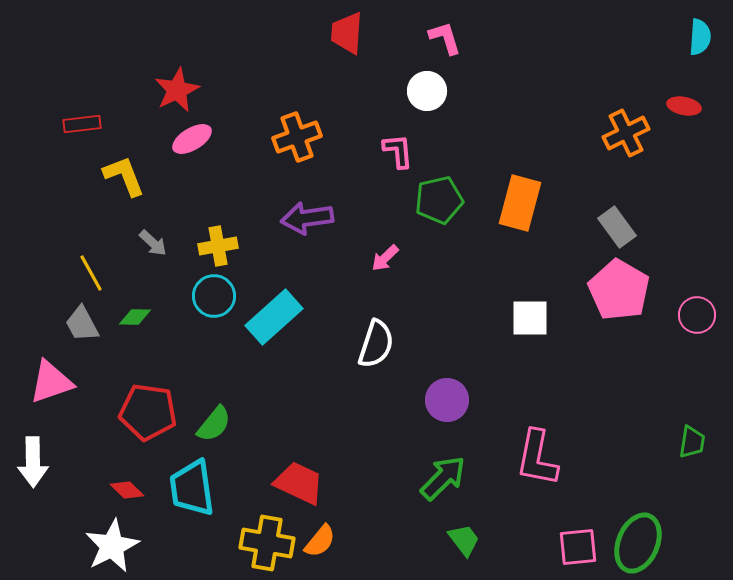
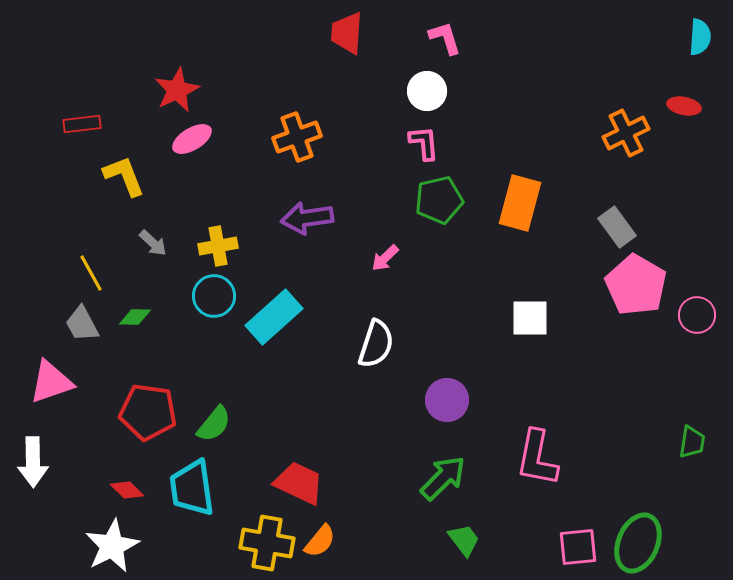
pink L-shape at (398, 151): moved 26 px right, 8 px up
pink pentagon at (619, 290): moved 17 px right, 5 px up
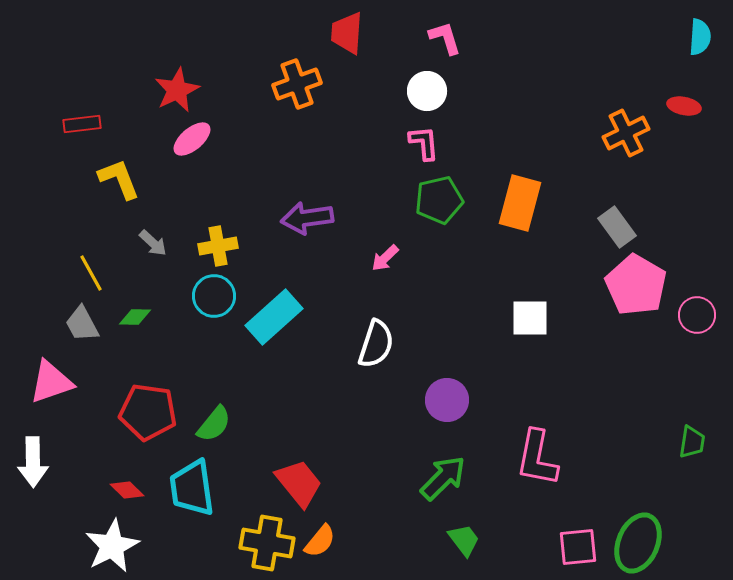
orange cross at (297, 137): moved 53 px up
pink ellipse at (192, 139): rotated 9 degrees counterclockwise
yellow L-shape at (124, 176): moved 5 px left, 3 px down
red trapezoid at (299, 483): rotated 26 degrees clockwise
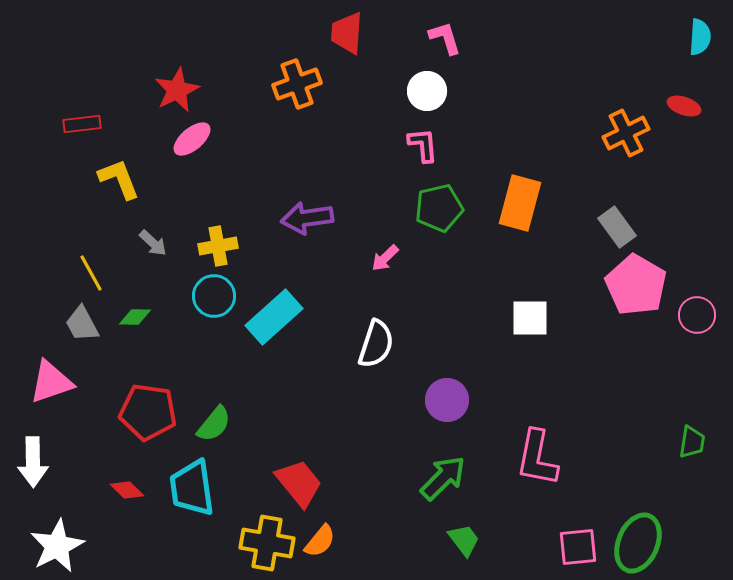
red ellipse at (684, 106): rotated 8 degrees clockwise
pink L-shape at (424, 143): moved 1 px left, 2 px down
green pentagon at (439, 200): moved 8 px down
white star at (112, 546): moved 55 px left
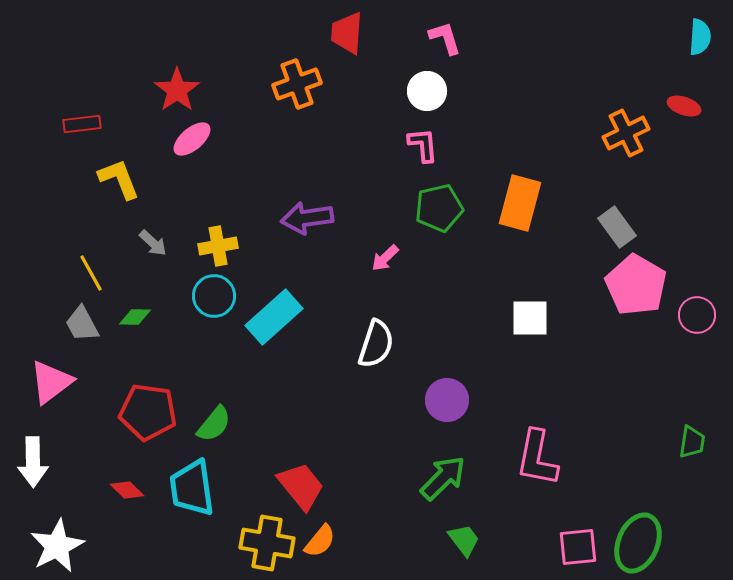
red star at (177, 90): rotated 9 degrees counterclockwise
pink triangle at (51, 382): rotated 18 degrees counterclockwise
red trapezoid at (299, 483): moved 2 px right, 3 px down
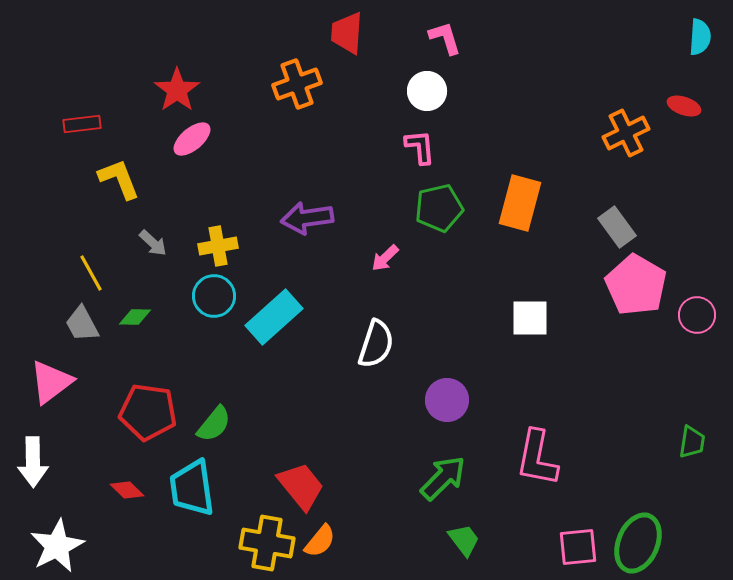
pink L-shape at (423, 145): moved 3 px left, 2 px down
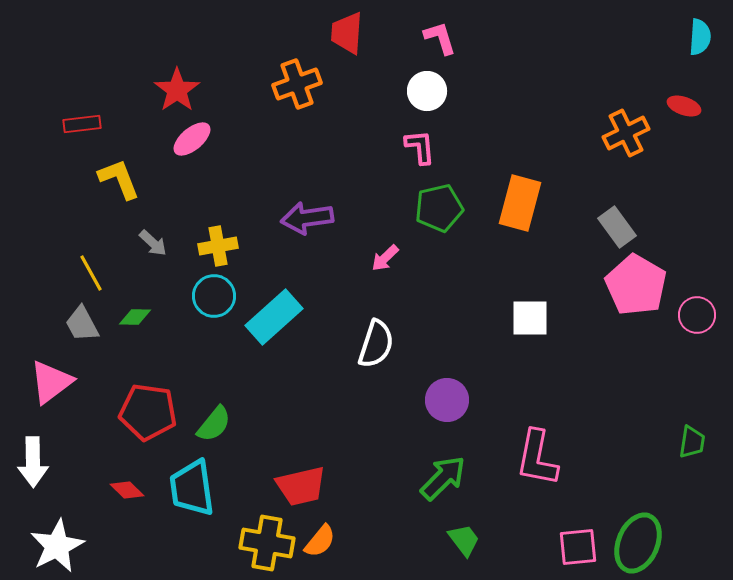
pink L-shape at (445, 38): moved 5 px left
red trapezoid at (301, 486): rotated 116 degrees clockwise
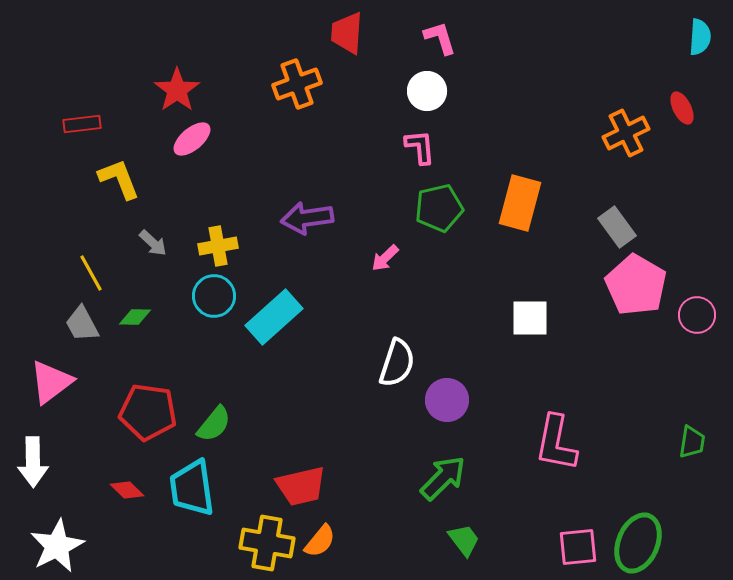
red ellipse at (684, 106): moved 2 px left, 2 px down; rotated 44 degrees clockwise
white semicircle at (376, 344): moved 21 px right, 19 px down
pink L-shape at (537, 458): moved 19 px right, 15 px up
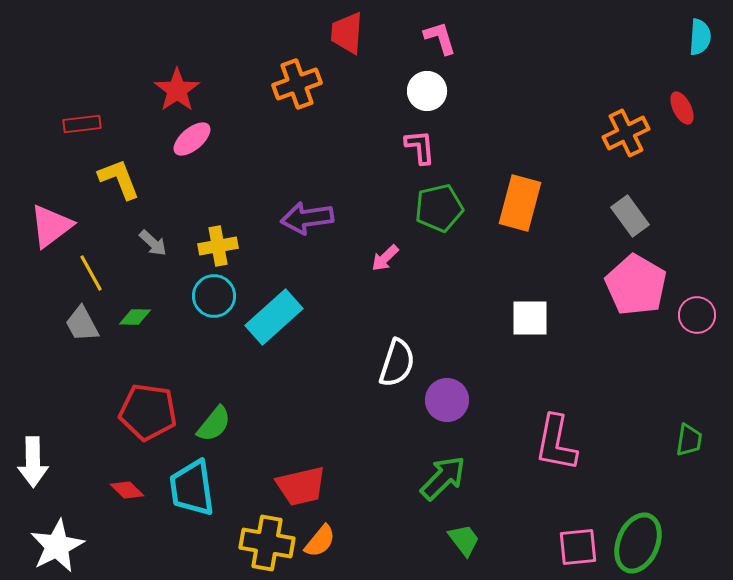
gray rectangle at (617, 227): moved 13 px right, 11 px up
pink triangle at (51, 382): moved 156 px up
green trapezoid at (692, 442): moved 3 px left, 2 px up
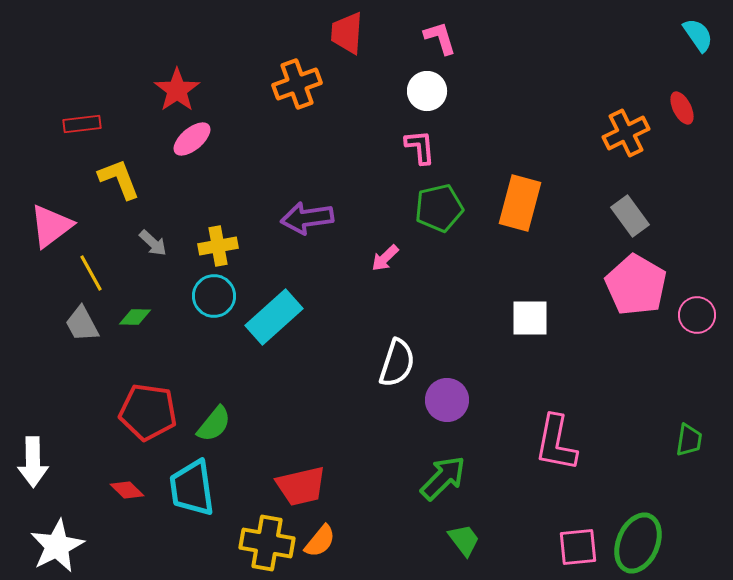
cyan semicircle at (700, 37): moved 2 px left, 2 px up; rotated 39 degrees counterclockwise
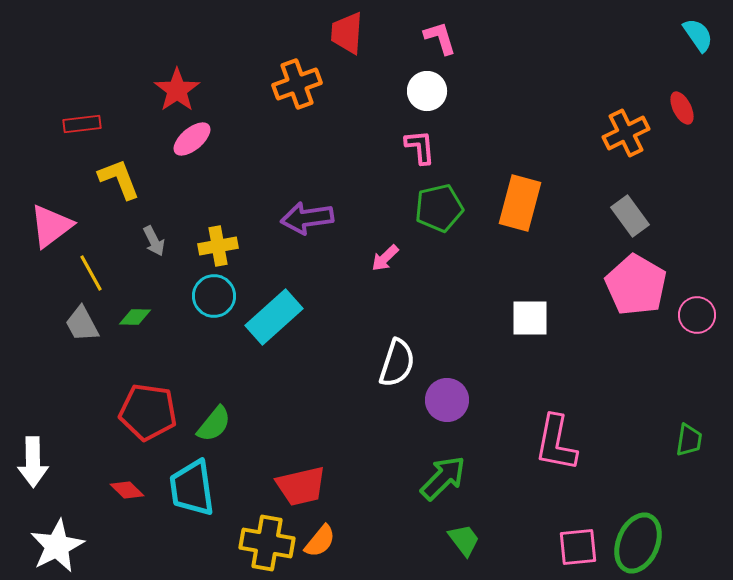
gray arrow at (153, 243): moved 1 px right, 2 px up; rotated 20 degrees clockwise
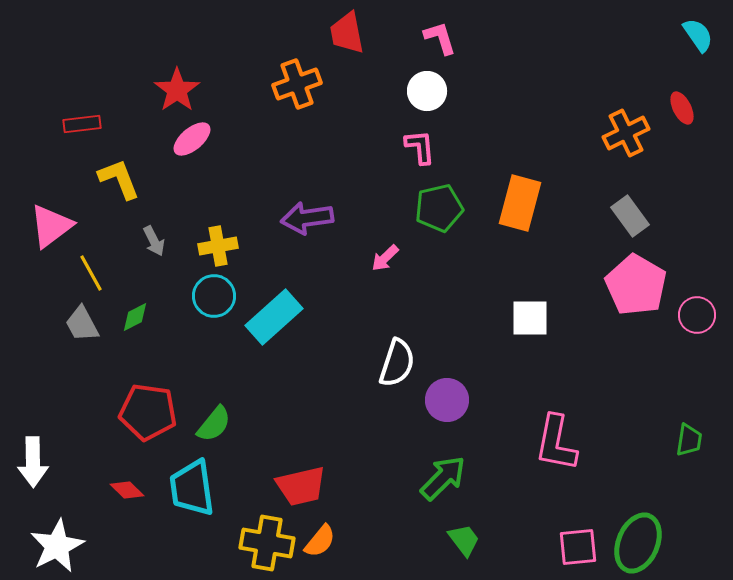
red trapezoid at (347, 33): rotated 15 degrees counterclockwise
green diamond at (135, 317): rotated 28 degrees counterclockwise
